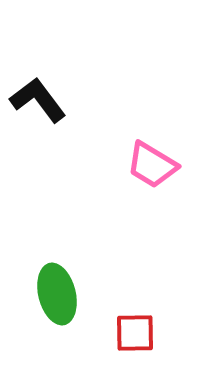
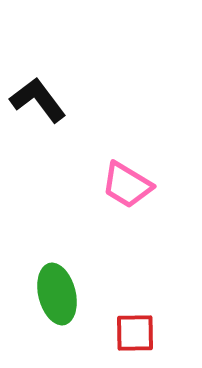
pink trapezoid: moved 25 px left, 20 px down
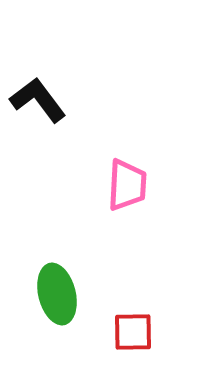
pink trapezoid: rotated 118 degrees counterclockwise
red square: moved 2 px left, 1 px up
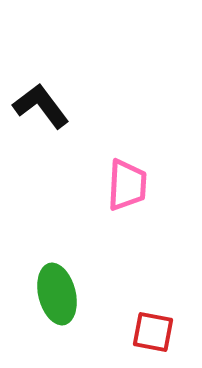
black L-shape: moved 3 px right, 6 px down
red square: moved 20 px right; rotated 12 degrees clockwise
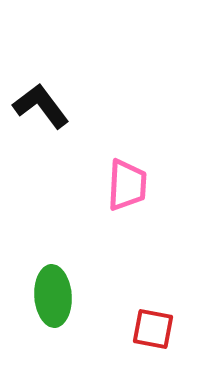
green ellipse: moved 4 px left, 2 px down; rotated 10 degrees clockwise
red square: moved 3 px up
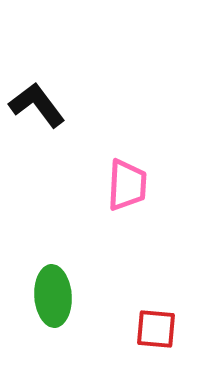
black L-shape: moved 4 px left, 1 px up
red square: moved 3 px right; rotated 6 degrees counterclockwise
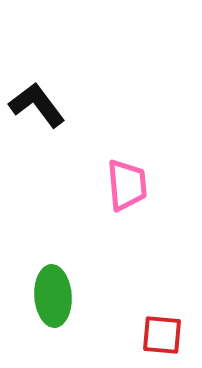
pink trapezoid: rotated 8 degrees counterclockwise
red square: moved 6 px right, 6 px down
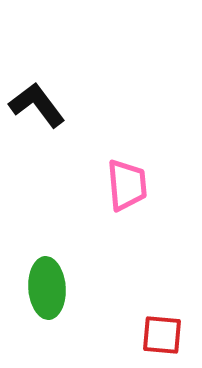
green ellipse: moved 6 px left, 8 px up
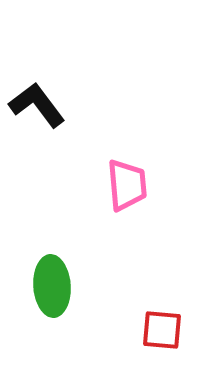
green ellipse: moved 5 px right, 2 px up
red square: moved 5 px up
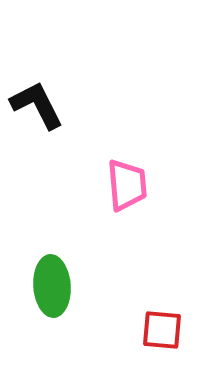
black L-shape: rotated 10 degrees clockwise
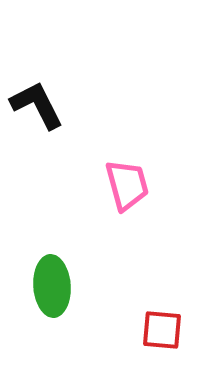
pink trapezoid: rotated 10 degrees counterclockwise
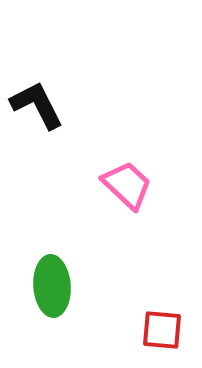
pink trapezoid: rotated 32 degrees counterclockwise
